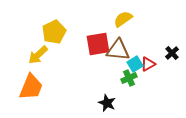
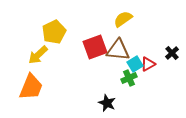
red square: moved 3 px left, 3 px down; rotated 10 degrees counterclockwise
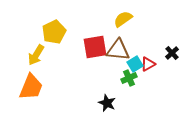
red square: rotated 10 degrees clockwise
yellow arrow: moved 2 px left; rotated 15 degrees counterclockwise
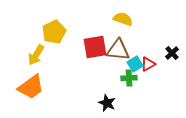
yellow semicircle: rotated 54 degrees clockwise
green cross: rotated 21 degrees clockwise
orange trapezoid: rotated 32 degrees clockwise
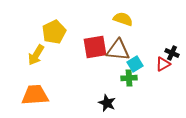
black cross: rotated 24 degrees counterclockwise
red triangle: moved 15 px right
orange trapezoid: moved 4 px right, 8 px down; rotated 148 degrees counterclockwise
